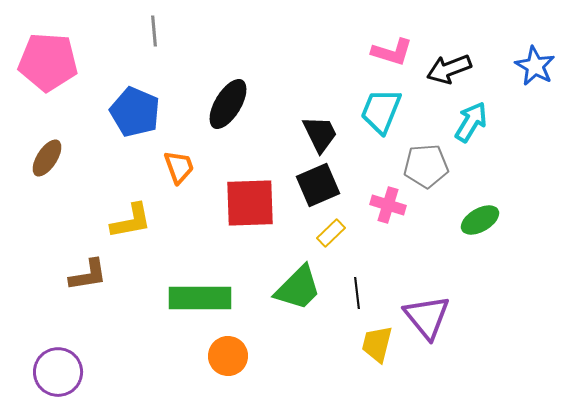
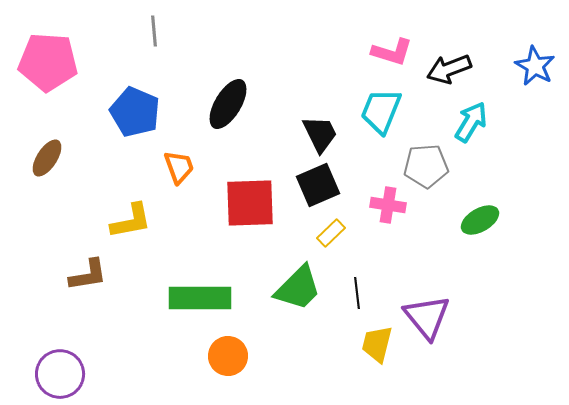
pink cross: rotated 8 degrees counterclockwise
purple circle: moved 2 px right, 2 px down
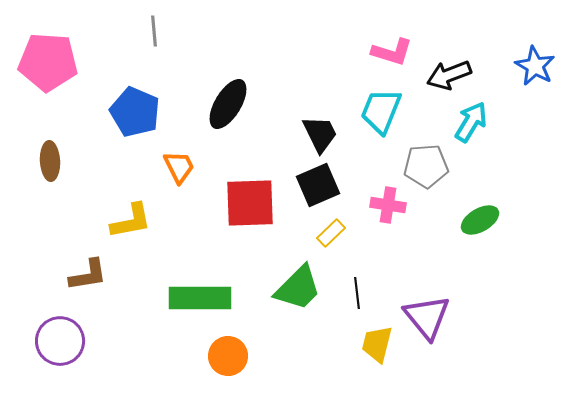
black arrow: moved 6 px down
brown ellipse: moved 3 px right, 3 px down; rotated 36 degrees counterclockwise
orange trapezoid: rotated 6 degrees counterclockwise
purple circle: moved 33 px up
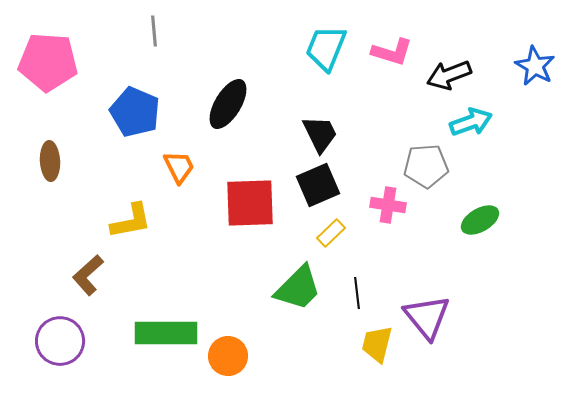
cyan trapezoid: moved 55 px left, 63 px up
cyan arrow: rotated 39 degrees clockwise
brown L-shape: rotated 147 degrees clockwise
green rectangle: moved 34 px left, 35 px down
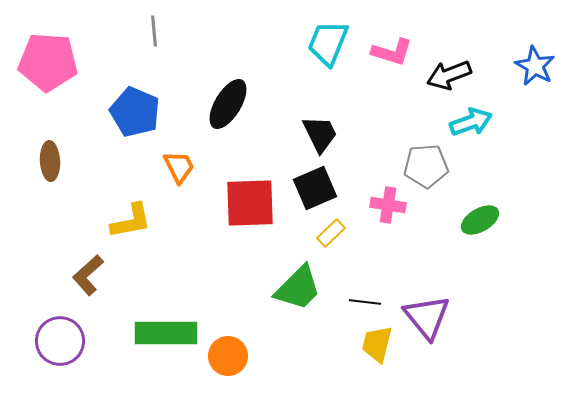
cyan trapezoid: moved 2 px right, 5 px up
black square: moved 3 px left, 3 px down
black line: moved 8 px right, 9 px down; rotated 76 degrees counterclockwise
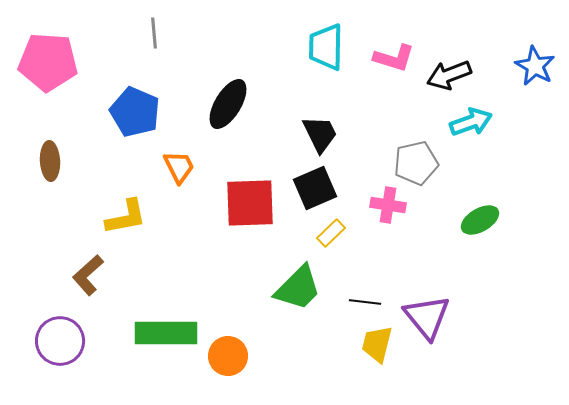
gray line: moved 2 px down
cyan trapezoid: moved 2 px left, 4 px down; rotated 21 degrees counterclockwise
pink L-shape: moved 2 px right, 6 px down
gray pentagon: moved 10 px left, 3 px up; rotated 9 degrees counterclockwise
yellow L-shape: moved 5 px left, 4 px up
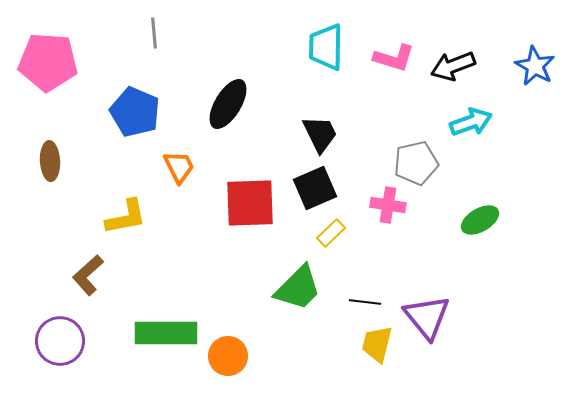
black arrow: moved 4 px right, 9 px up
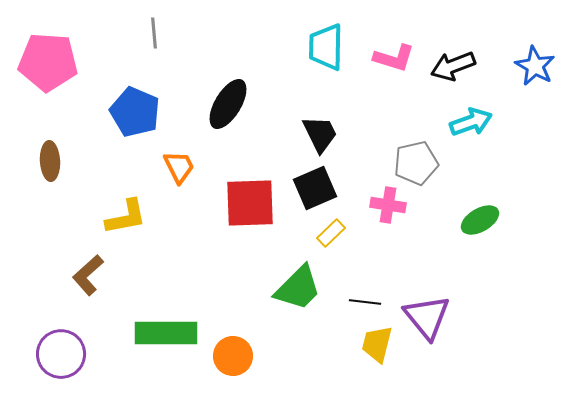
purple circle: moved 1 px right, 13 px down
orange circle: moved 5 px right
